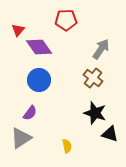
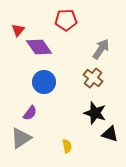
blue circle: moved 5 px right, 2 px down
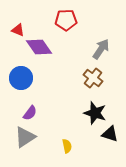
red triangle: rotated 48 degrees counterclockwise
blue circle: moved 23 px left, 4 px up
gray triangle: moved 4 px right, 1 px up
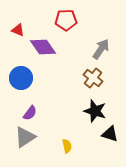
purple diamond: moved 4 px right
black star: moved 2 px up
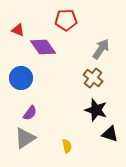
black star: moved 1 px right, 1 px up
gray triangle: moved 1 px down
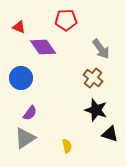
red triangle: moved 1 px right, 3 px up
gray arrow: rotated 110 degrees clockwise
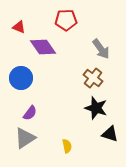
black star: moved 2 px up
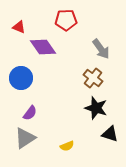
yellow semicircle: rotated 80 degrees clockwise
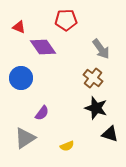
purple semicircle: moved 12 px right
